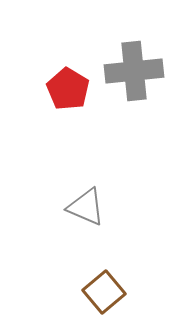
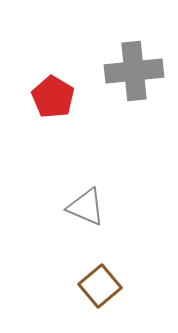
red pentagon: moved 15 px left, 8 px down
brown square: moved 4 px left, 6 px up
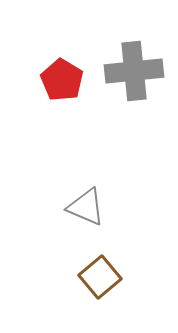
red pentagon: moved 9 px right, 17 px up
brown square: moved 9 px up
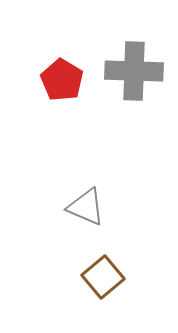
gray cross: rotated 8 degrees clockwise
brown square: moved 3 px right
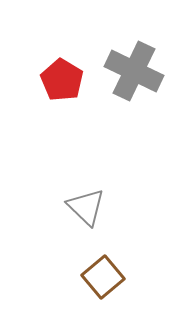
gray cross: rotated 24 degrees clockwise
gray triangle: rotated 21 degrees clockwise
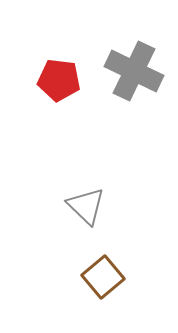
red pentagon: moved 3 px left; rotated 24 degrees counterclockwise
gray triangle: moved 1 px up
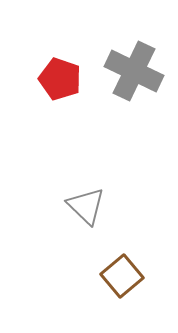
red pentagon: moved 1 px right, 1 px up; rotated 12 degrees clockwise
brown square: moved 19 px right, 1 px up
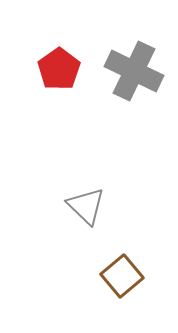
red pentagon: moved 1 px left, 10 px up; rotated 18 degrees clockwise
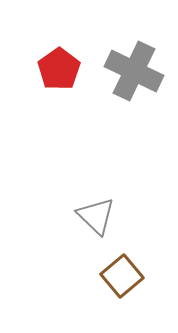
gray triangle: moved 10 px right, 10 px down
